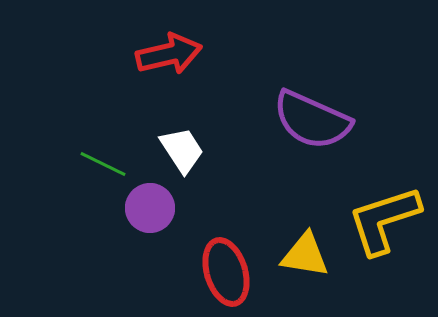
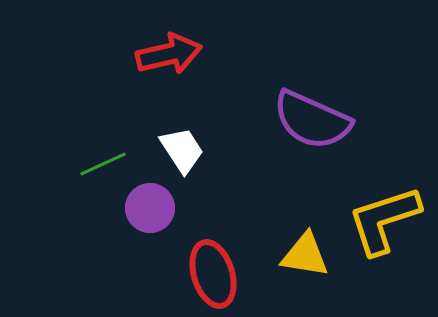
green line: rotated 51 degrees counterclockwise
red ellipse: moved 13 px left, 2 px down
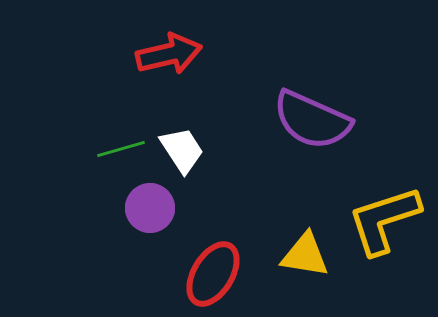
green line: moved 18 px right, 15 px up; rotated 9 degrees clockwise
red ellipse: rotated 48 degrees clockwise
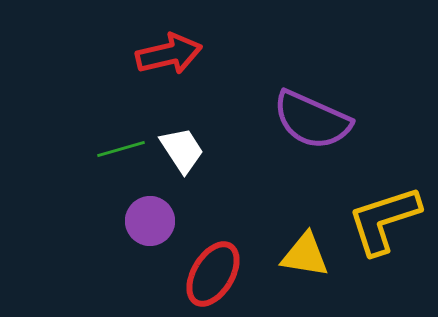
purple circle: moved 13 px down
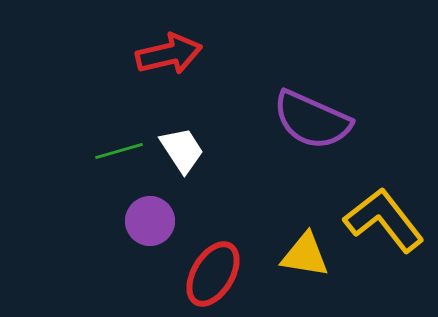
green line: moved 2 px left, 2 px down
yellow L-shape: rotated 70 degrees clockwise
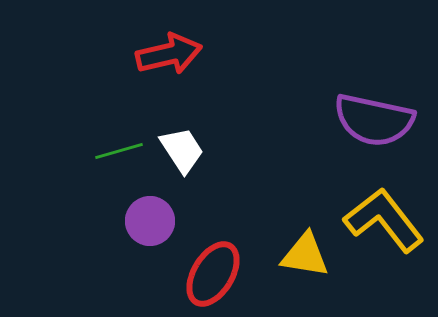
purple semicircle: moved 62 px right; rotated 12 degrees counterclockwise
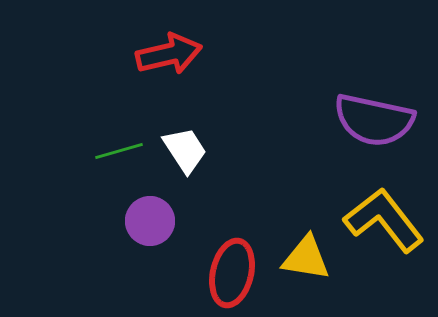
white trapezoid: moved 3 px right
yellow triangle: moved 1 px right, 3 px down
red ellipse: moved 19 px right, 1 px up; rotated 18 degrees counterclockwise
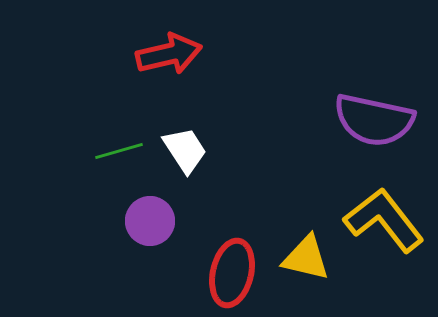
yellow triangle: rotated 4 degrees clockwise
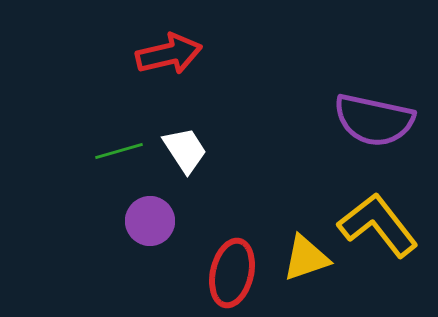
yellow L-shape: moved 6 px left, 5 px down
yellow triangle: rotated 32 degrees counterclockwise
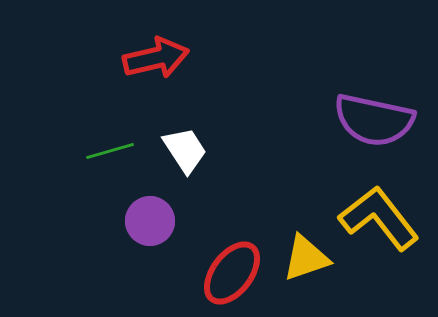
red arrow: moved 13 px left, 4 px down
green line: moved 9 px left
yellow L-shape: moved 1 px right, 7 px up
red ellipse: rotated 24 degrees clockwise
